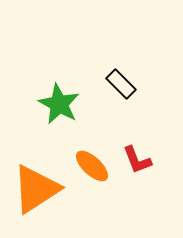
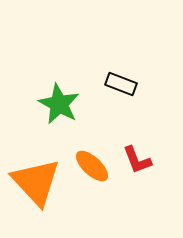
black rectangle: rotated 24 degrees counterclockwise
orange triangle: moved 7 px up; rotated 40 degrees counterclockwise
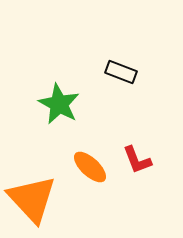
black rectangle: moved 12 px up
orange ellipse: moved 2 px left, 1 px down
orange triangle: moved 4 px left, 17 px down
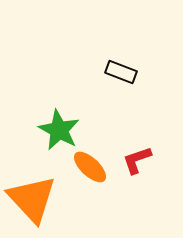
green star: moved 26 px down
red L-shape: rotated 92 degrees clockwise
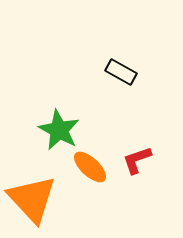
black rectangle: rotated 8 degrees clockwise
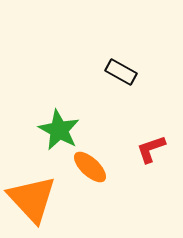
red L-shape: moved 14 px right, 11 px up
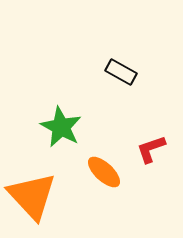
green star: moved 2 px right, 3 px up
orange ellipse: moved 14 px right, 5 px down
orange triangle: moved 3 px up
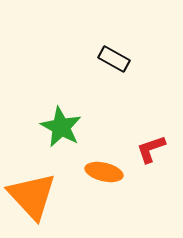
black rectangle: moved 7 px left, 13 px up
orange ellipse: rotated 30 degrees counterclockwise
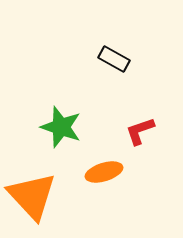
green star: rotated 9 degrees counterclockwise
red L-shape: moved 11 px left, 18 px up
orange ellipse: rotated 30 degrees counterclockwise
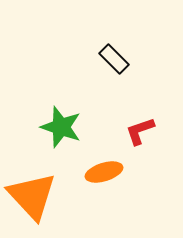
black rectangle: rotated 16 degrees clockwise
